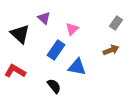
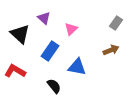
pink triangle: moved 1 px left
blue rectangle: moved 6 px left, 1 px down
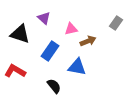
pink triangle: rotated 32 degrees clockwise
black triangle: rotated 25 degrees counterclockwise
brown arrow: moved 23 px left, 9 px up
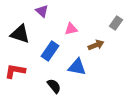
purple triangle: moved 2 px left, 7 px up
brown arrow: moved 8 px right, 4 px down
red L-shape: rotated 20 degrees counterclockwise
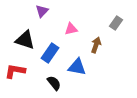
purple triangle: rotated 32 degrees clockwise
black triangle: moved 5 px right, 6 px down
brown arrow: rotated 49 degrees counterclockwise
blue rectangle: moved 2 px down
black semicircle: moved 3 px up
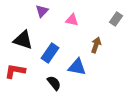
gray rectangle: moved 4 px up
pink triangle: moved 1 px right, 9 px up; rotated 24 degrees clockwise
black triangle: moved 2 px left
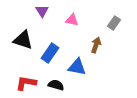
purple triangle: rotated 16 degrees counterclockwise
gray rectangle: moved 2 px left, 4 px down
red L-shape: moved 11 px right, 12 px down
black semicircle: moved 2 px right, 2 px down; rotated 35 degrees counterclockwise
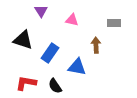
purple triangle: moved 1 px left
gray rectangle: rotated 56 degrees clockwise
brown arrow: rotated 21 degrees counterclockwise
black semicircle: moved 1 px left, 1 px down; rotated 140 degrees counterclockwise
